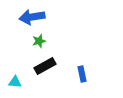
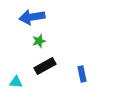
cyan triangle: moved 1 px right
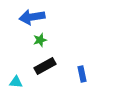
green star: moved 1 px right, 1 px up
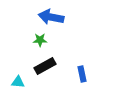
blue arrow: moved 19 px right; rotated 20 degrees clockwise
green star: rotated 16 degrees clockwise
cyan triangle: moved 2 px right
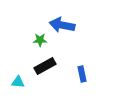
blue arrow: moved 11 px right, 8 px down
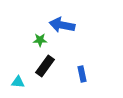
black rectangle: rotated 25 degrees counterclockwise
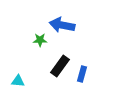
black rectangle: moved 15 px right
blue rectangle: rotated 28 degrees clockwise
cyan triangle: moved 1 px up
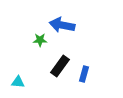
blue rectangle: moved 2 px right
cyan triangle: moved 1 px down
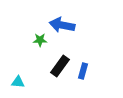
blue rectangle: moved 1 px left, 3 px up
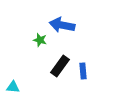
green star: rotated 16 degrees clockwise
blue rectangle: rotated 21 degrees counterclockwise
cyan triangle: moved 5 px left, 5 px down
